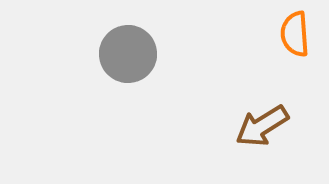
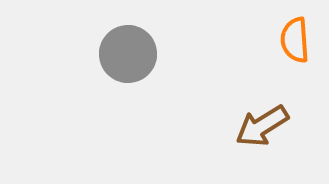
orange semicircle: moved 6 px down
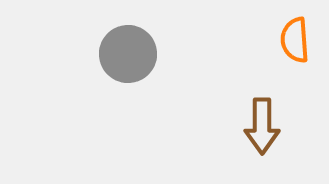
brown arrow: rotated 58 degrees counterclockwise
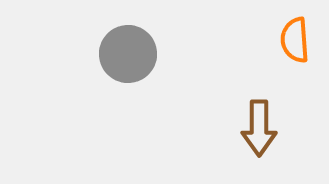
brown arrow: moved 3 px left, 2 px down
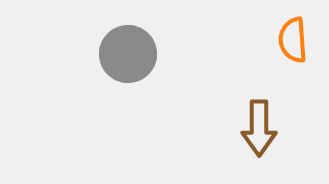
orange semicircle: moved 2 px left
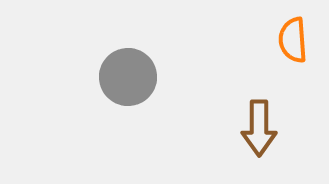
gray circle: moved 23 px down
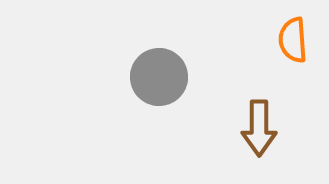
gray circle: moved 31 px right
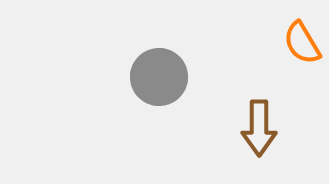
orange semicircle: moved 9 px right, 3 px down; rotated 27 degrees counterclockwise
